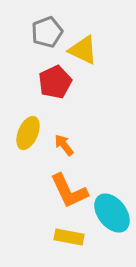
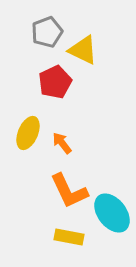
orange arrow: moved 2 px left, 2 px up
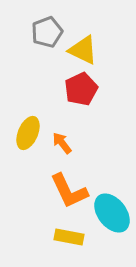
red pentagon: moved 26 px right, 7 px down
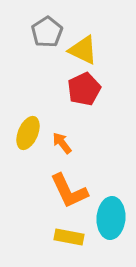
gray pentagon: rotated 12 degrees counterclockwise
red pentagon: moved 3 px right
cyan ellipse: moved 1 px left, 5 px down; rotated 42 degrees clockwise
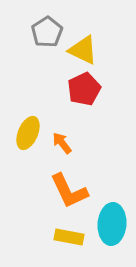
cyan ellipse: moved 1 px right, 6 px down
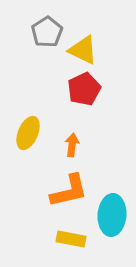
orange arrow: moved 10 px right, 2 px down; rotated 45 degrees clockwise
orange L-shape: rotated 78 degrees counterclockwise
cyan ellipse: moved 9 px up
yellow rectangle: moved 2 px right, 2 px down
